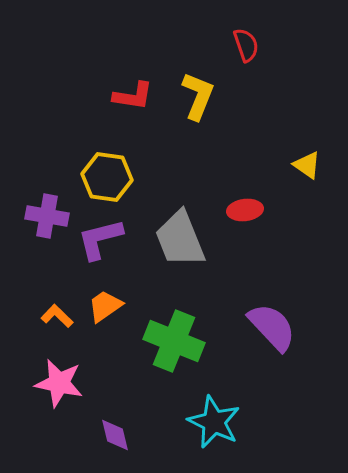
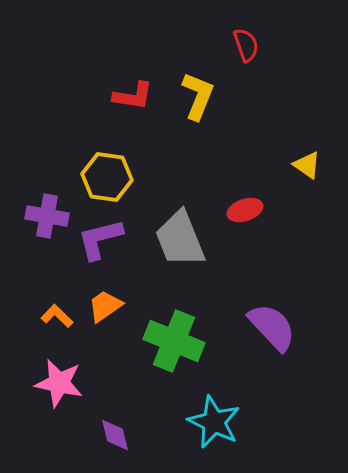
red ellipse: rotated 12 degrees counterclockwise
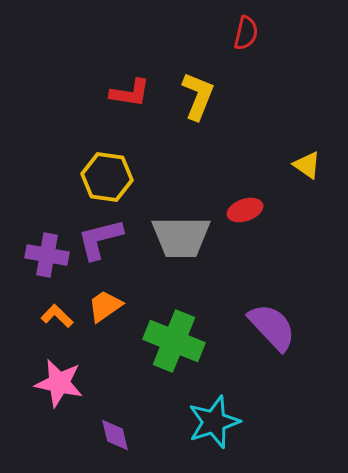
red semicircle: moved 12 px up; rotated 32 degrees clockwise
red L-shape: moved 3 px left, 3 px up
purple cross: moved 39 px down
gray trapezoid: moved 1 px right, 2 px up; rotated 68 degrees counterclockwise
cyan star: rotated 28 degrees clockwise
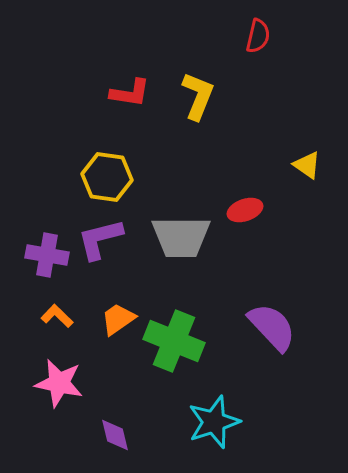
red semicircle: moved 12 px right, 3 px down
orange trapezoid: moved 13 px right, 13 px down
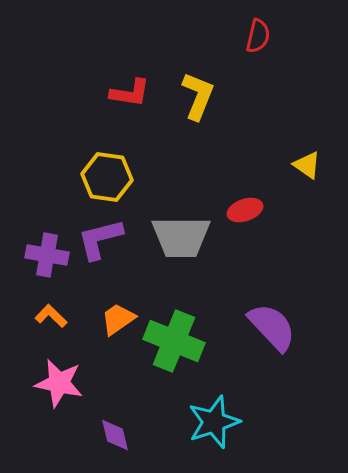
orange L-shape: moved 6 px left
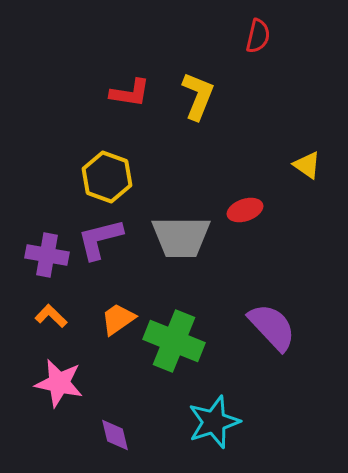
yellow hexagon: rotated 12 degrees clockwise
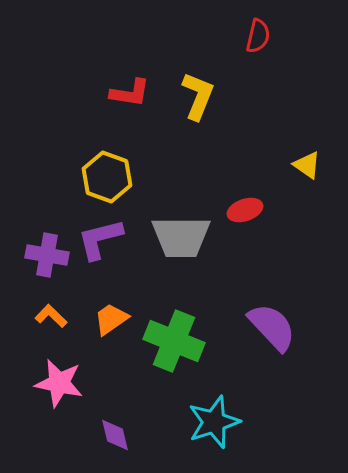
orange trapezoid: moved 7 px left
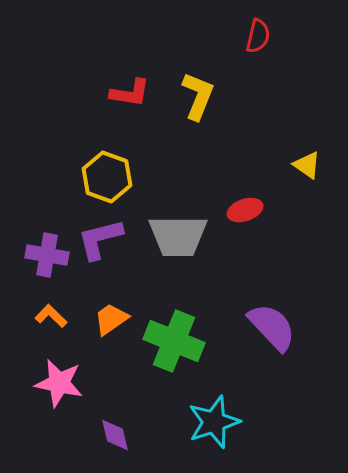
gray trapezoid: moved 3 px left, 1 px up
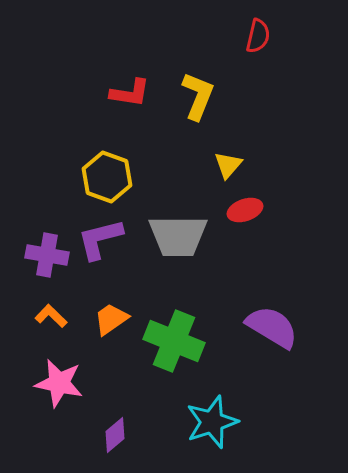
yellow triangle: moved 79 px left; rotated 36 degrees clockwise
purple semicircle: rotated 16 degrees counterclockwise
cyan star: moved 2 px left
purple diamond: rotated 63 degrees clockwise
